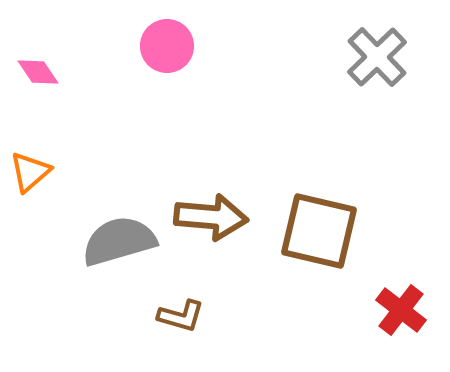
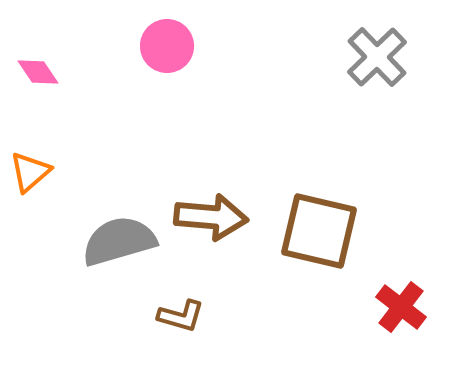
red cross: moved 3 px up
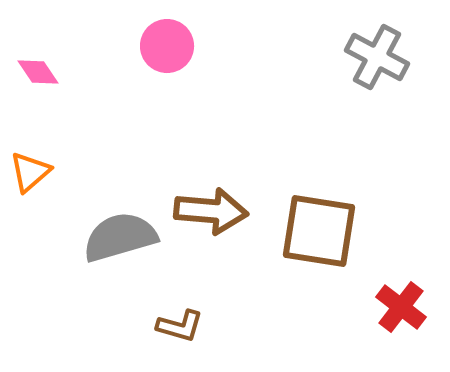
gray cross: rotated 18 degrees counterclockwise
brown arrow: moved 6 px up
brown square: rotated 4 degrees counterclockwise
gray semicircle: moved 1 px right, 4 px up
brown L-shape: moved 1 px left, 10 px down
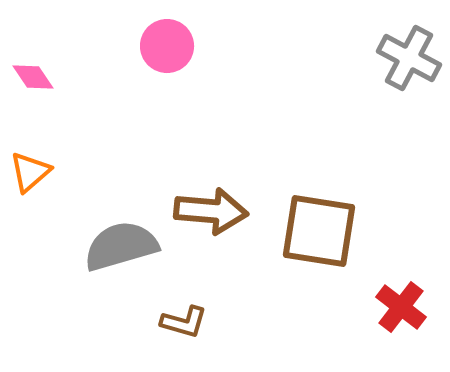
gray cross: moved 32 px right, 1 px down
pink diamond: moved 5 px left, 5 px down
gray semicircle: moved 1 px right, 9 px down
brown L-shape: moved 4 px right, 4 px up
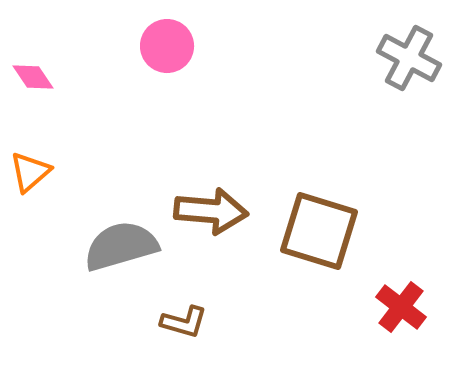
brown square: rotated 8 degrees clockwise
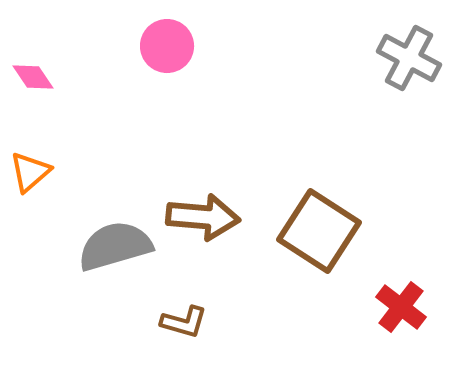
brown arrow: moved 8 px left, 6 px down
brown square: rotated 16 degrees clockwise
gray semicircle: moved 6 px left
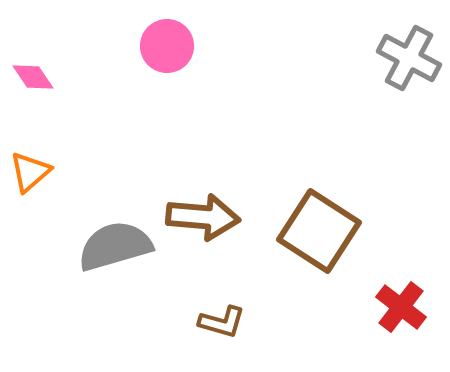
brown L-shape: moved 38 px right
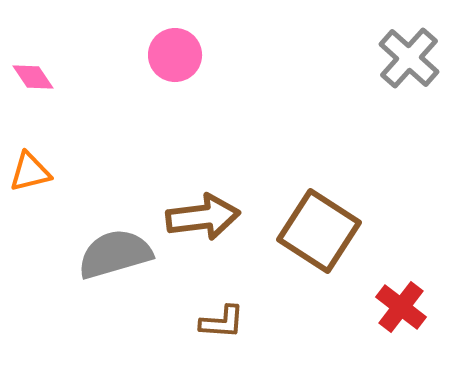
pink circle: moved 8 px right, 9 px down
gray cross: rotated 14 degrees clockwise
orange triangle: rotated 27 degrees clockwise
brown arrow: rotated 12 degrees counterclockwise
gray semicircle: moved 8 px down
brown L-shape: rotated 12 degrees counterclockwise
